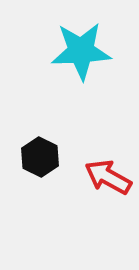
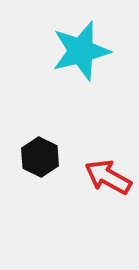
cyan star: rotated 12 degrees counterclockwise
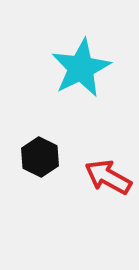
cyan star: moved 17 px down; rotated 12 degrees counterclockwise
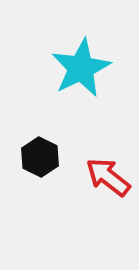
red arrow: rotated 9 degrees clockwise
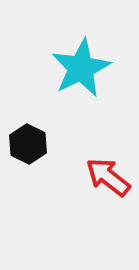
black hexagon: moved 12 px left, 13 px up
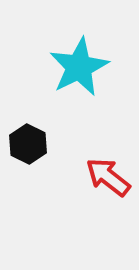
cyan star: moved 2 px left, 1 px up
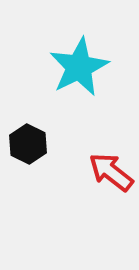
red arrow: moved 3 px right, 5 px up
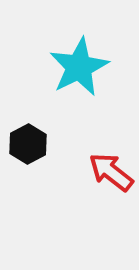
black hexagon: rotated 6 degrees clockwise
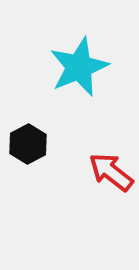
cyan star: rotated 4 degrees clockwise
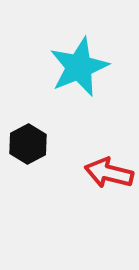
red arrow: moved 2 px left, 1 px down; rotated 24 degrees counterclockwise
